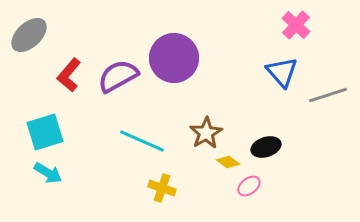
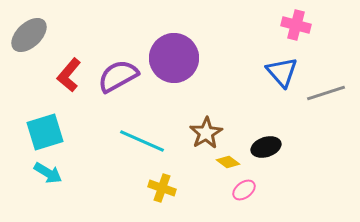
pink cross: rotated 28 degrees counterclockwise
gray line: moved 2 px left, 2 px up
pink ellipse: moved 5 px left, 4 px down
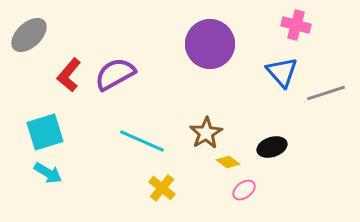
purple circle: moved 36 px right, 14 px up
purple semicircle: moved 3 px left, 2 px up
black ellipse: moved 6 px right
yellow cross: rotated 20 degrees clockwise
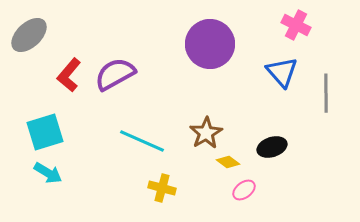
pink cross: rotated 12 degrees clockwise
gray line: rotated 72 degrees counterclockwise
yellow cross: rotated 24 degrees counterclockwise
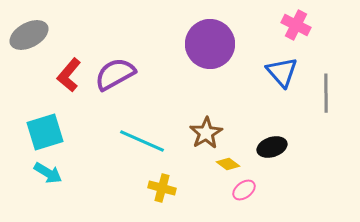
gray ellipse: rotated 15 degrees clockwise
yellow diamond: moved 2 px down
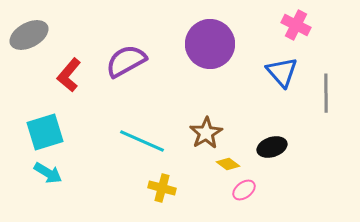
purple semicircle: moved 11 px right, 13 px up
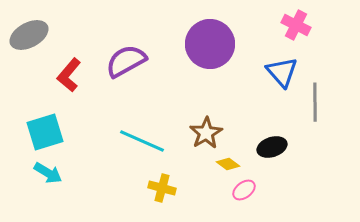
gray line: moved 11 px left, 9 px down
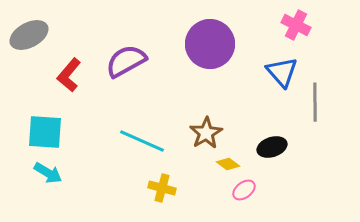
cyan square: rotated 21 degrees clockwise
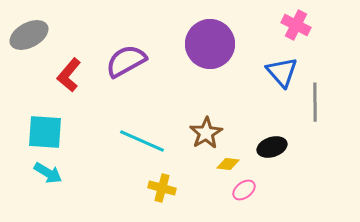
yellow diamond: rotated 30 degrees counterclockwise
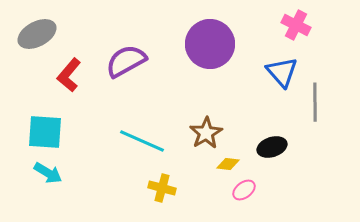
gray ellipse: moved 8 px right, 1 px up
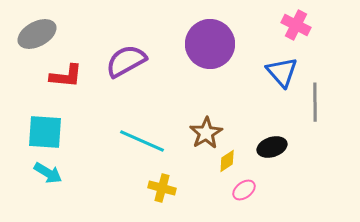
red L-shape: moved 3 px left, 1 px down; rotated 124 degrees counterclockwise
yellow diamond: moved 1 px left, 3 px up; rotated 40 degrees counterclockwise
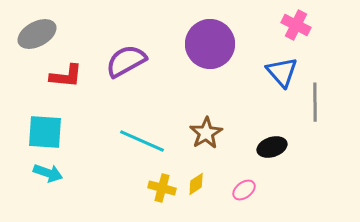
yellow diamond: moved 31 px left, 23 px down
cyan arrow: rotated 12 degrees counterclockwise
